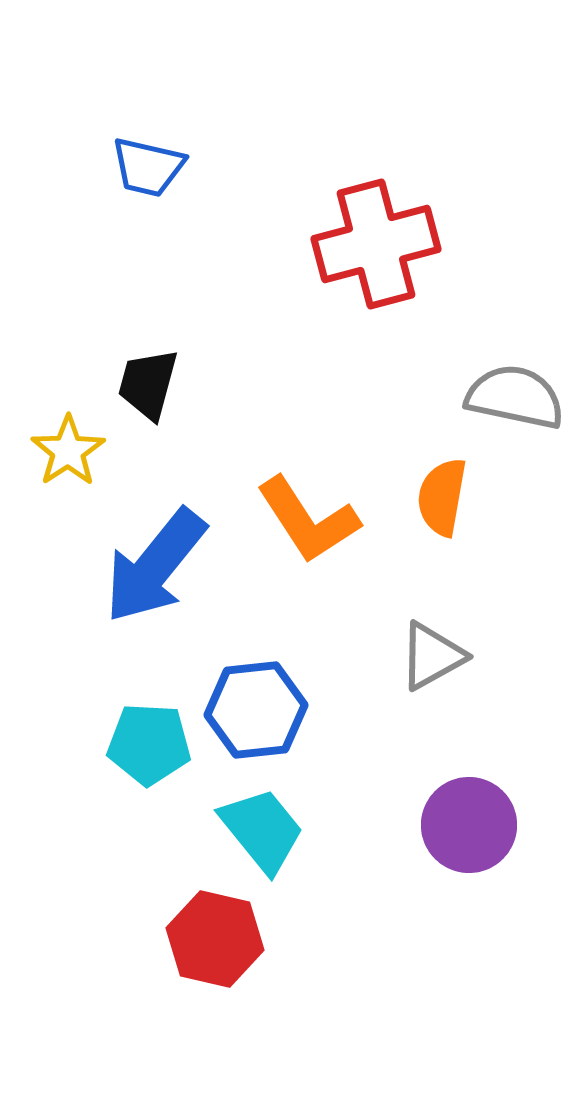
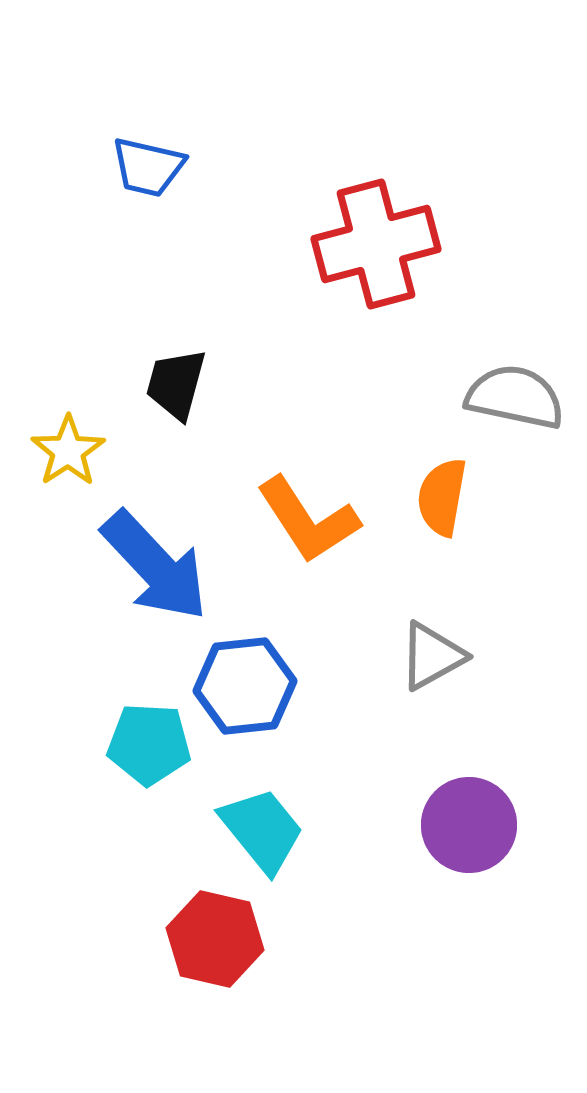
black trapezoid: moved 28 px right
blue arrow: rotated 82 degrees counterclockwise
blue hexagon: moved 11 px left, 24 px up
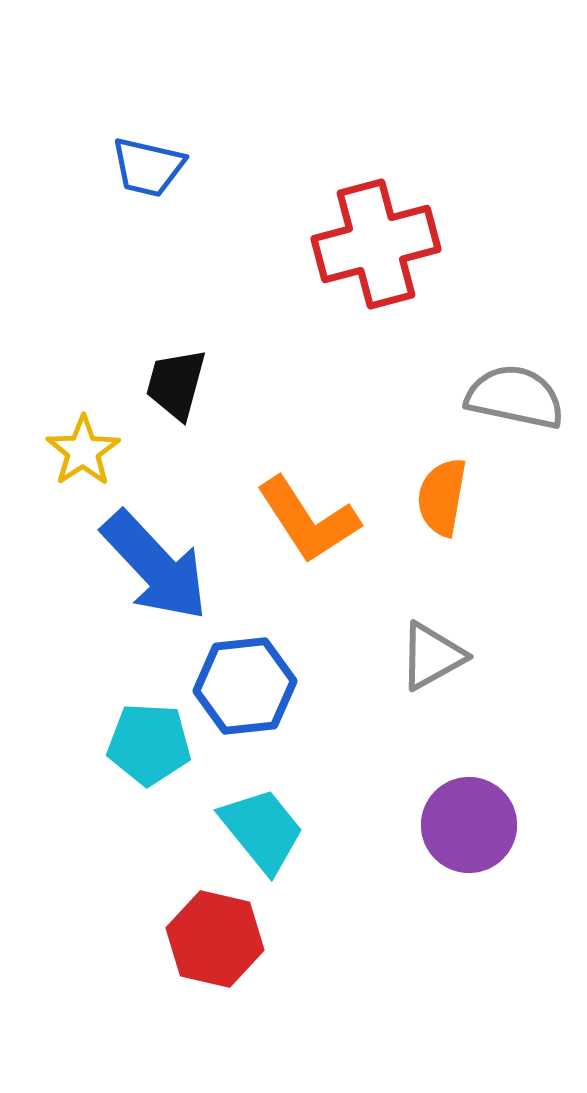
yellow star: moved 15 px right
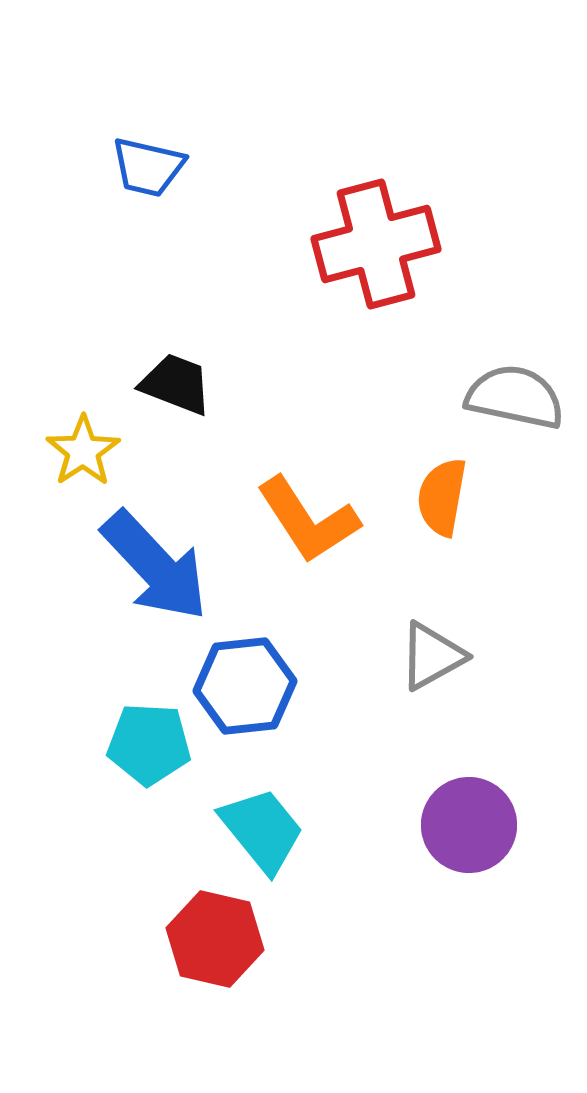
black trapezoid: rotated 96 degrees clockwise
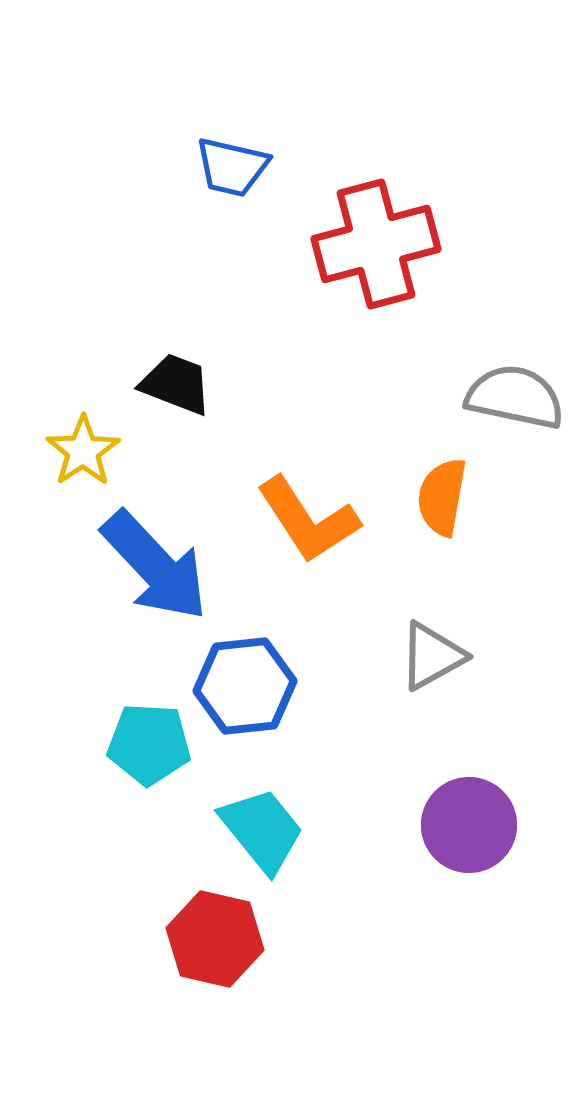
blue trapezoid: moved 84 px right
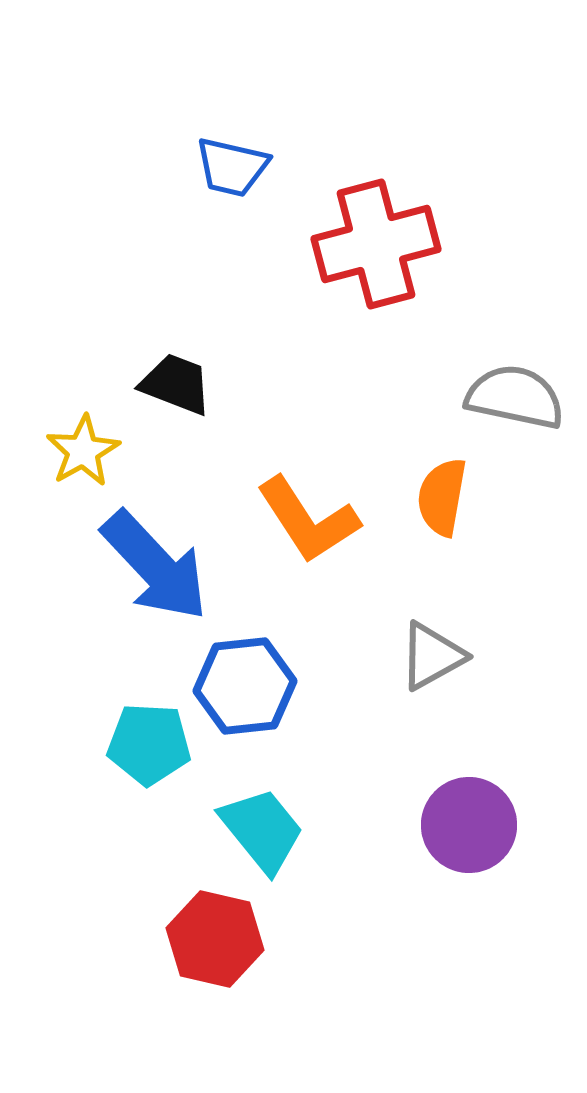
yellow star: rotated 4 degrees clockwise
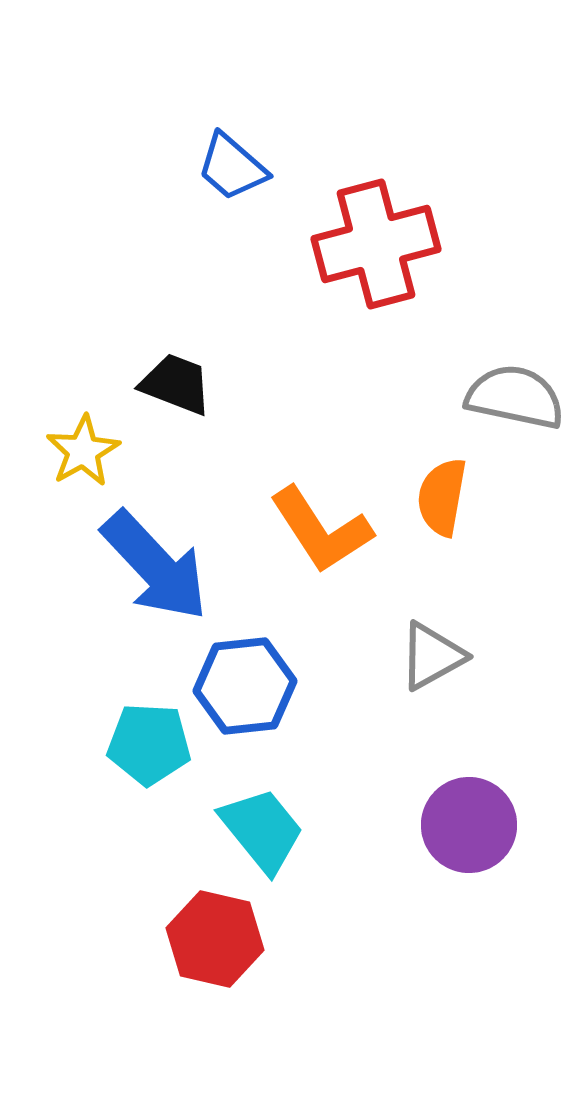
blue trapezoid: rotated 28 degrees clockwise
orange L-shape: moved 13 px right, 10 px down
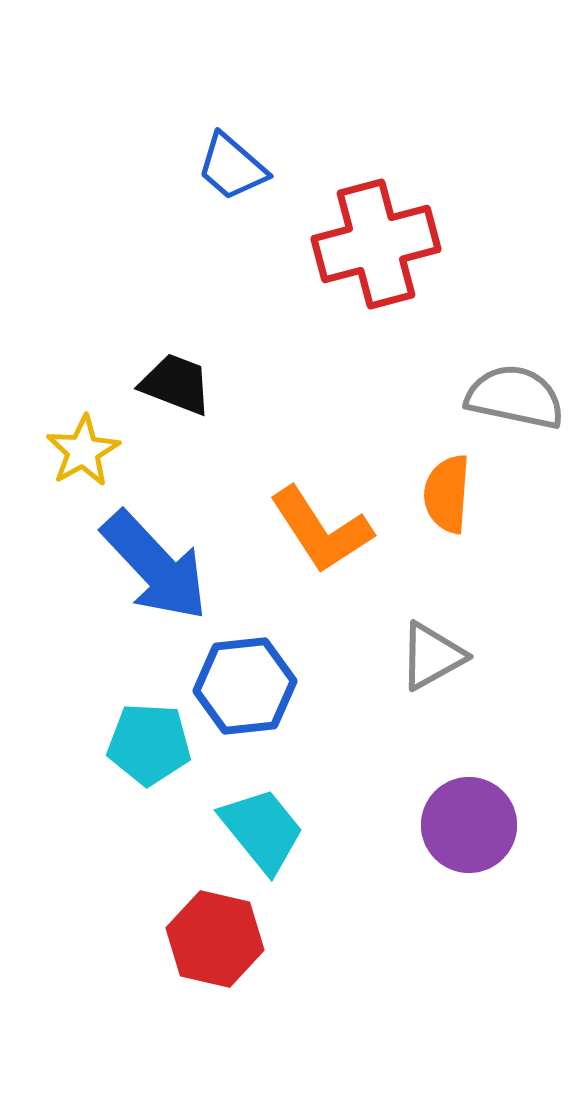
orange semicircle: moved 5 px right, 3 px up; rotated 6 degrees counterclockwise
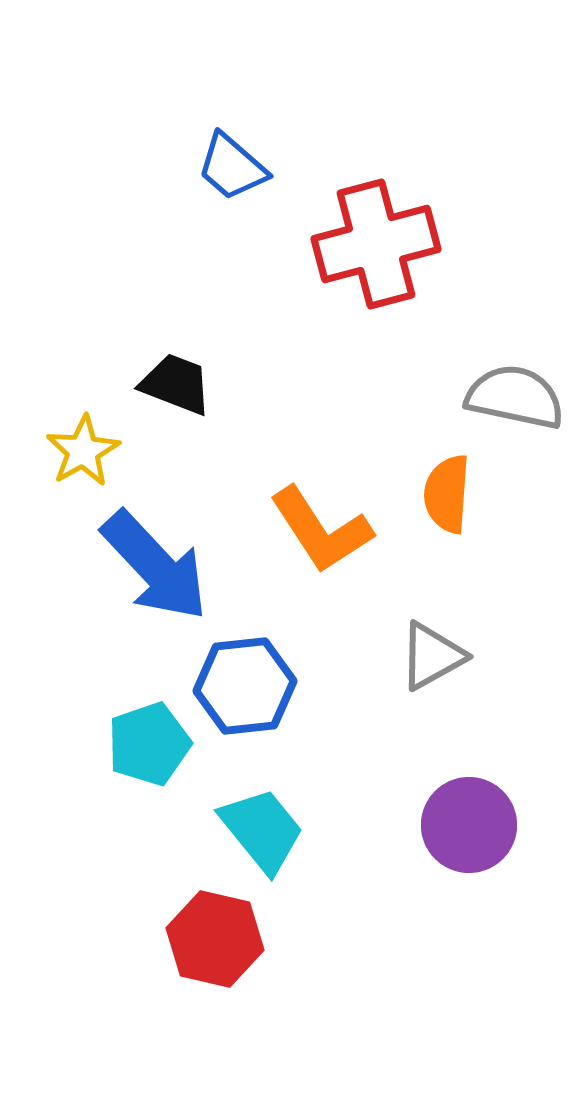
cyan pentagon: rotated 22 degrees counterclockwise
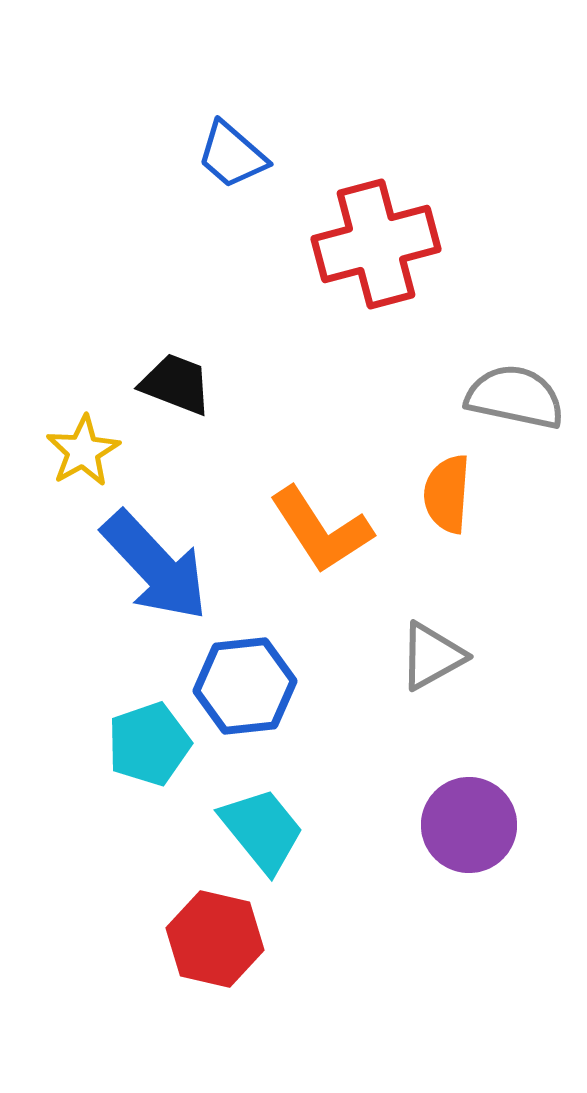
blue trapezoid: moved 12 px up
